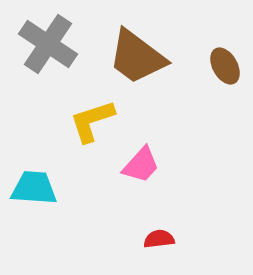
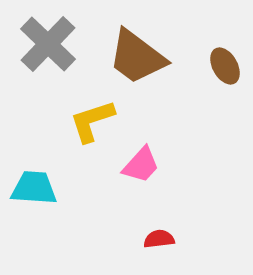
gray cross: rotated 10 degrees clockwise
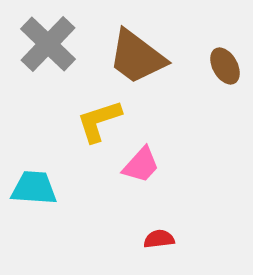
yellow L-shape: moved 7 px right
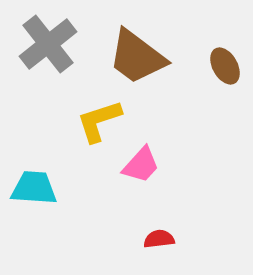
gray cross: rotated 8 degrees clockwise
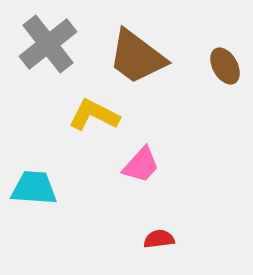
yellow L-shape: moved 5 px left, 6 px up; rotated 45 degrees clockwise
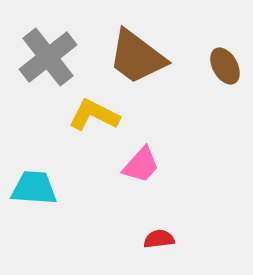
gray cross: moved 13 px down
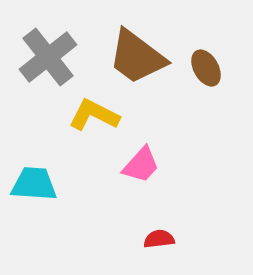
brown ellipse: moved 19 px left, 2 px down
cyan trapezoid: moved 4 px up
